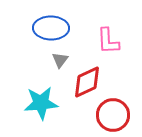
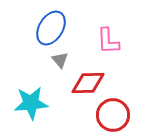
blue ellipse: rotated 60 degrees counterclockwise
gray triangle: rotated 18 degrees counterclockwise
red diamond: moved 1 px right, 1 px down; rotated 24 degrees clockwise
cyan star: moved 10 px left
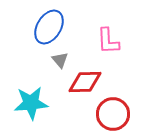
blue ellipse: moved 2 px left, 1 px up
red diamond: moved 3 px left, 1 px up
red circle: moved 1 px up
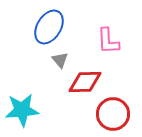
cyan star: moved 9 px left, 7 px down
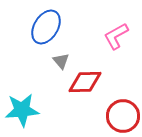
blue ellipse: moved 3 px left
pink L-shape: moved 8 px right, 5 px up; rotated 64 degrees clockwise
gray triangle: moved 1 px right, 1 px down
red circle: moved 10 px right, 2 px down
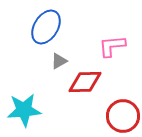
pink L-shape: moved 4 px left, 10 px down; rotated 24 degrees clockwise
gray triangle: moved 2 px left; rotated 42 degrees clockwise
cyan star: moved 2 px right
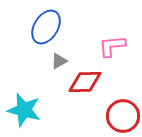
cyan star: rotated 20 degrees clockwise
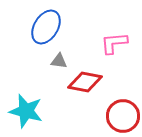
pink L-shape: moved 2 px right, 3 px up
gray triangle: rotated 36 degrees clockwise
red diamond: rotated 12 degrees clockwise
cyan star: moved 2 px right, 1 px down
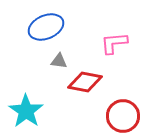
blue ellipse: rotated 36 degrees clockwise
cyan star: rotated 20 degrees clockwise
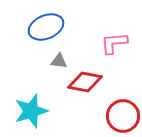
cyan star: moved 5 px right; rotated 20 degrees clockwise
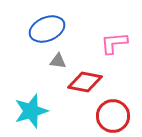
blue ellipse: moved 1 px right, 2 px down
gray triangle: moved 1 px left
red circle: moved 10 px left
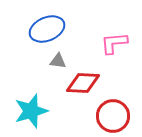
red diamond: moved 2 px left, 1 px down; rotated 8 degrees counterclockwise
